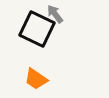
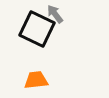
orange trapezoid: moved 1 px down; rotated 140 degrees clockwise
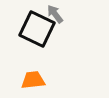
orange trapezoid: moved 3 px left
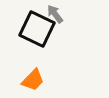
orange trapezoid: rotated 140 degrees clockwise
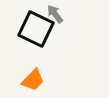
black square: moved 1 px left
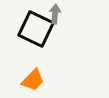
gray arrow: rotated 42 degrees clockwise
